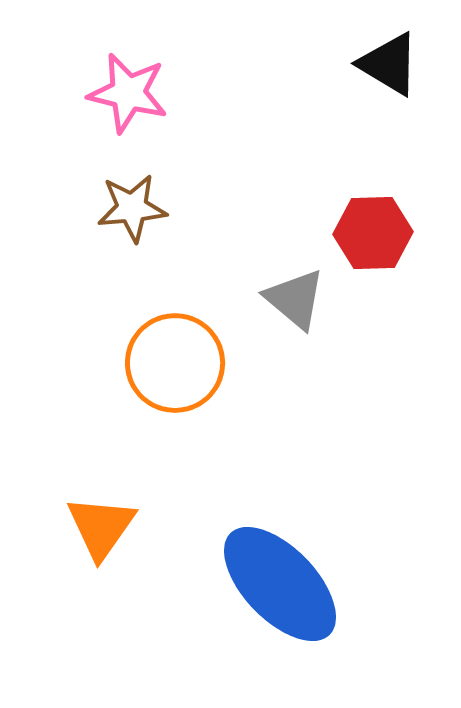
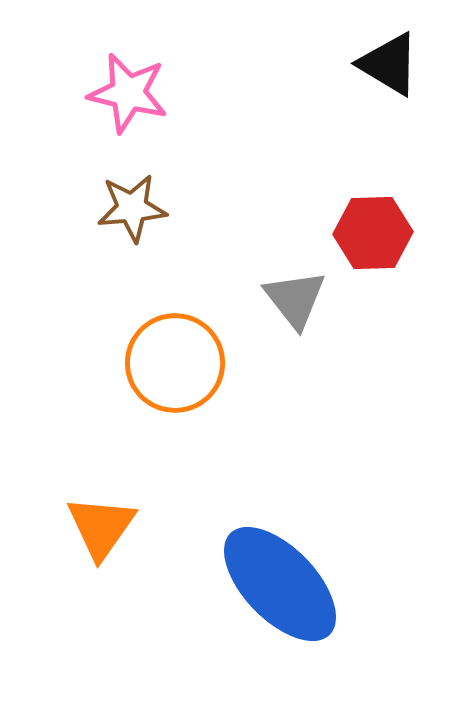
gray triangle: rotated 12 degrees clockwise
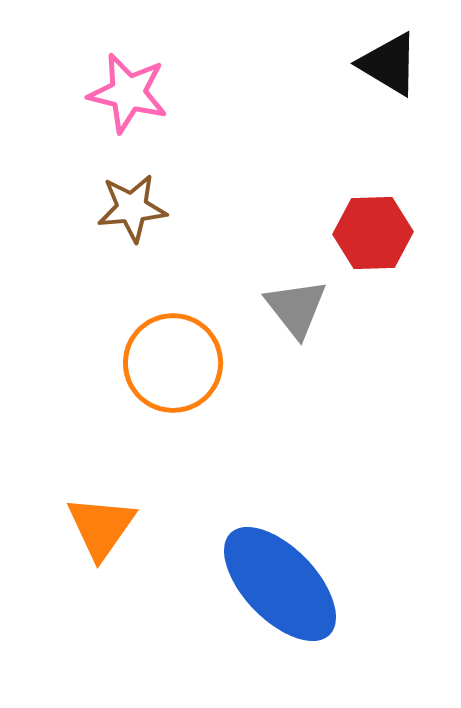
gray triangle: moved 1 px right, 9 px down
orange circle: moved 2 px left
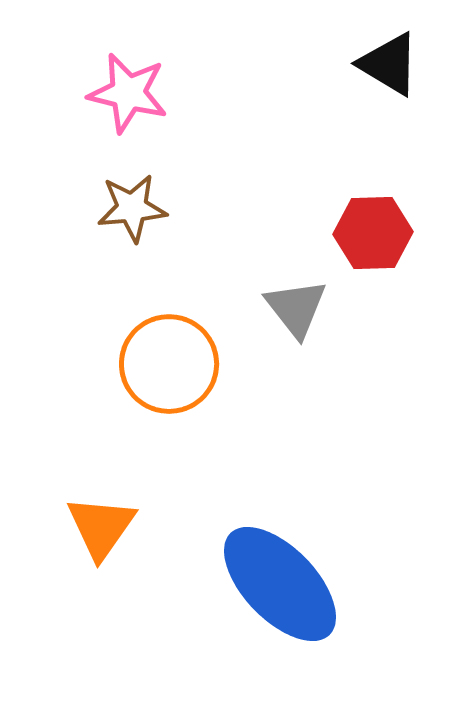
orange circle: moved 4 px left, 1 px down
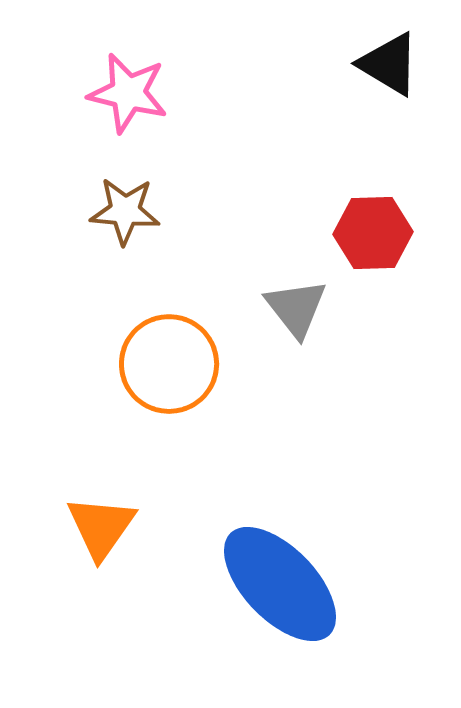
brown star: moved 7 px left, 3 px down; rotated 10 degrees clockwise
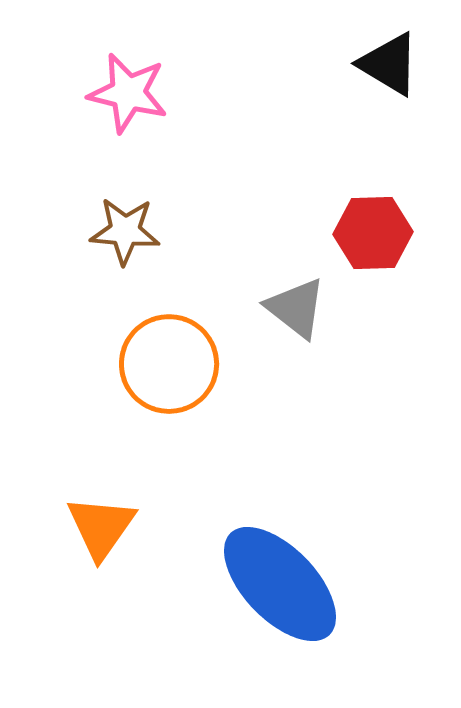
brown star: moved 20 px down
gray triangle: rotated 14 degrees counterclockwise
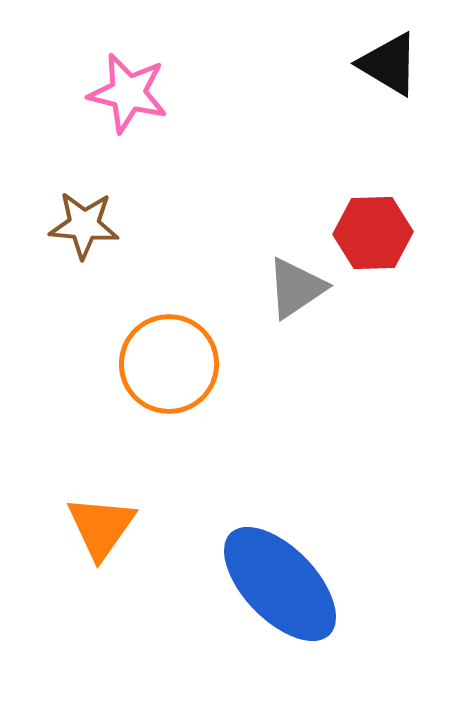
brown star: moved 41 px left, 6 px up
gray triangle: moved 20 px up; rotated 48 degrees clockwise
